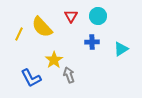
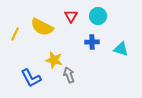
yellow semicircle: rotated 20 degrees counterclockwise
yellow line: moved 4 px left
cyan triangle: rotated 49 degrees clockwise
yellow star: rotated 24 degrees counterclockwise
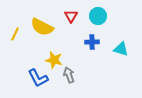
blue L-shape: moved 7 px right
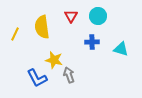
yellow semicircle: rotated 55 degrees clockwise
blue L-shape: moved 1 px left
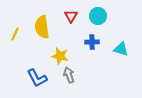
yellow star: moved 6 px right, 4 px up
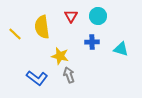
yellow line: rotated 72 degrees counterclockwise
blue L-shape: rotated 25 degrees counterclockwise
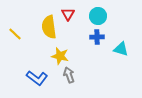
red triangle: moved 3 px left, 2 px up
yellow semicircle: moved 7 px right
blue cross: moved 5 px right, 5 px up
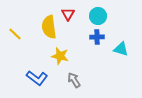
gray arrow: moved 5 px right, 5 px down; rotated 14 degrees counterclockwise
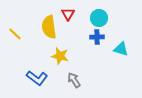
cyan circle: moved 1 px right, 2 px down
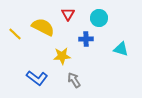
yellow semicircle: moved 6 px left; rotated 125 degrees clockwise
blue cross: moved 11 px left, 2 px down
yellow star: moved 2 px right; rotated 18 degrees counterclockwise
